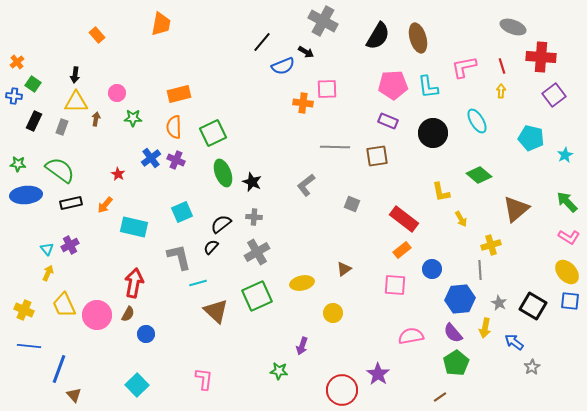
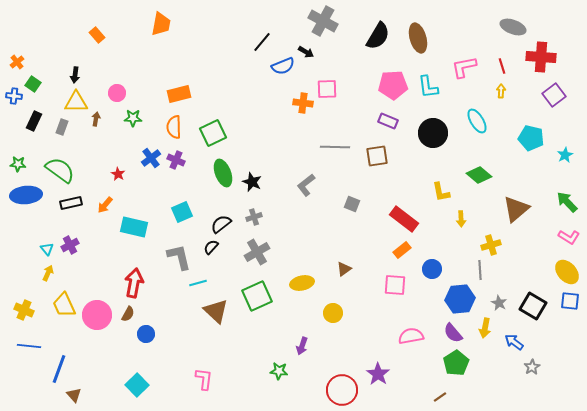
gray cross at (254, 217): rotated 21 degrees counterclockwise
yellow arrow at (461, 219): rotated 28 degrees clockwise
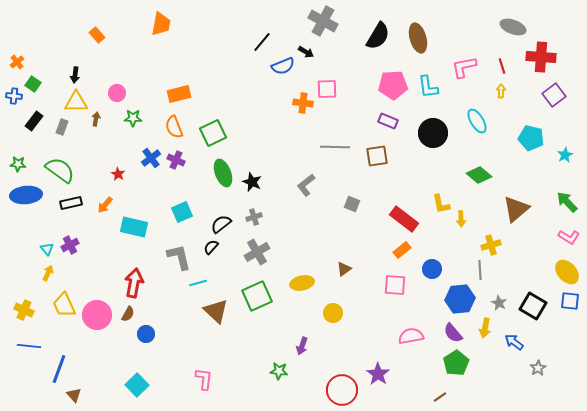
black rectangle at (34, 121): rotated 12 degrees clockwise
orange semicircle at (174, 127): rotated 20 degrees counterclockwise
yellow L-shape at (441, 192): moved 12 px down
gray star at (532, 367): moved 6 px right, 1 px down
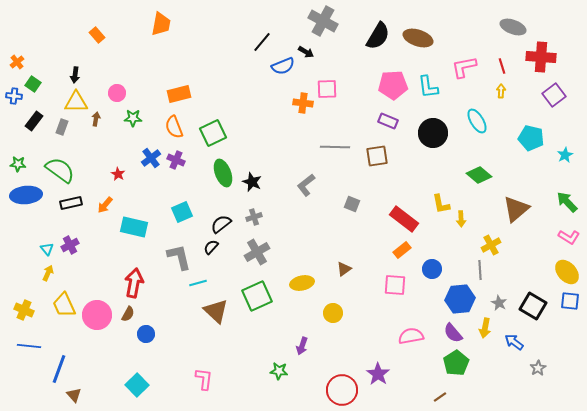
brown ellipse at (418, 38): rotated 56 degrees counterclockwise
yellow cross at (491, 245): rotated 12 degrees counterclockwise
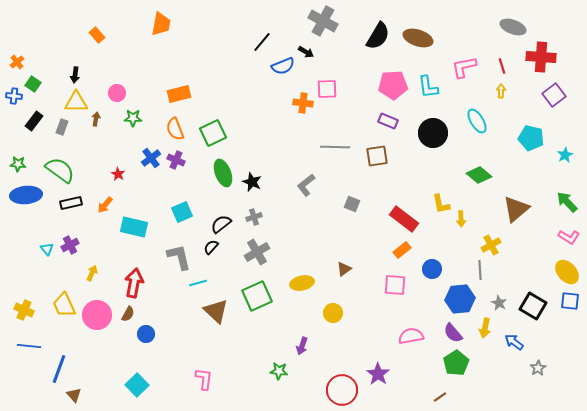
orange semicircle at (174, 127): moved 1 px right, 2 px down
yellow arrow at (48, 273): moved 44 px right
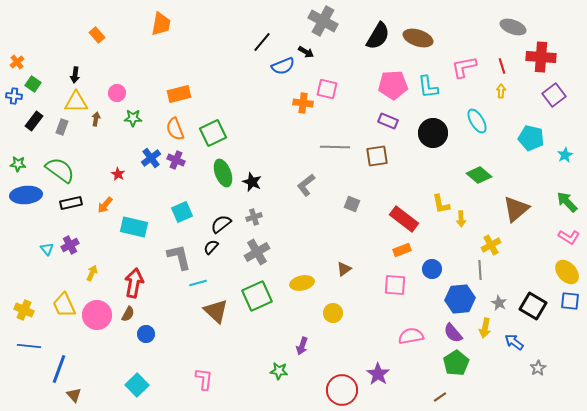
pink square at (327, 89): rotated 15 degrees clockwise
orange rectangle at (402, 250): rotated 18 degrees clockwise
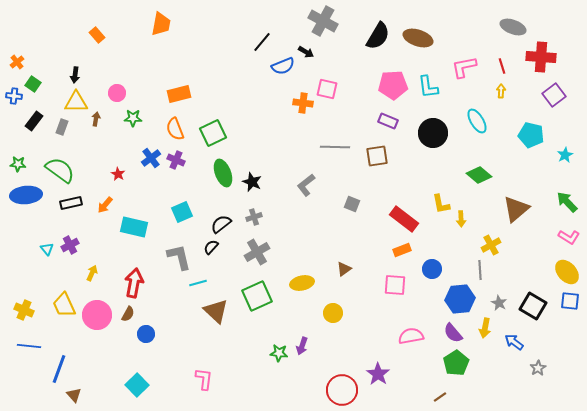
cyan pentagon at (531, 138): moved 3 px up
green star at (279, 371): moved 18 px up
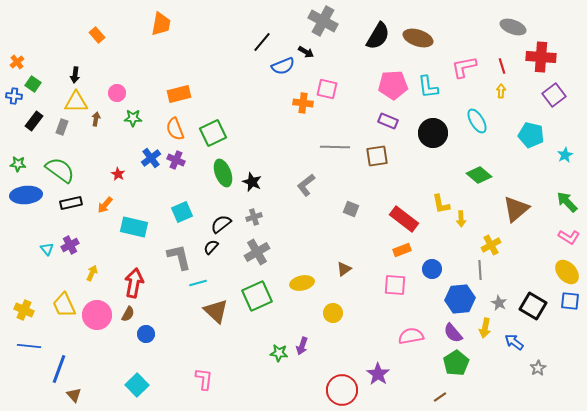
gray square at (352, 204): moved 1 px left, 5 px down
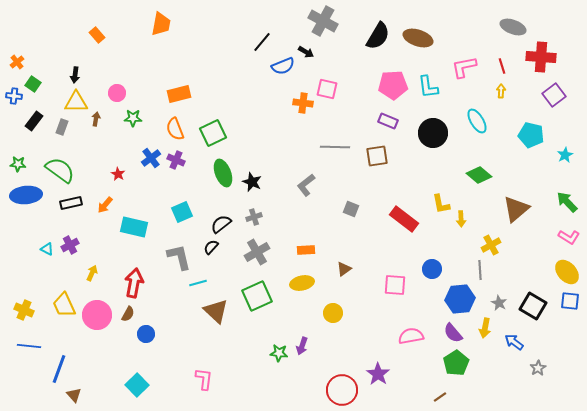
cyan triangle at (47, 249): rotated 24 degrees counterclockwise
orange rectangle at (402, 250): moved 96 px left; rotated 18 degrees clockwise
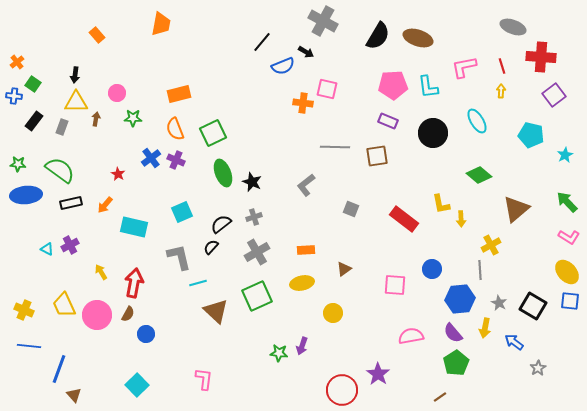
yellow arrow at (92, 273): moved 9 px right, 1 px up; rotated 56 degrees counterclockwise
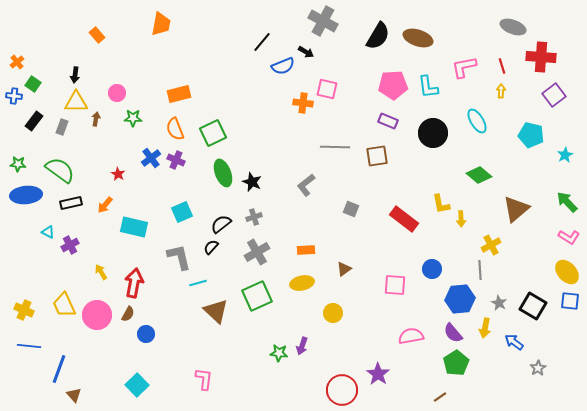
cyan triangle at (47, 249): moved 1 px right, 17 px up
